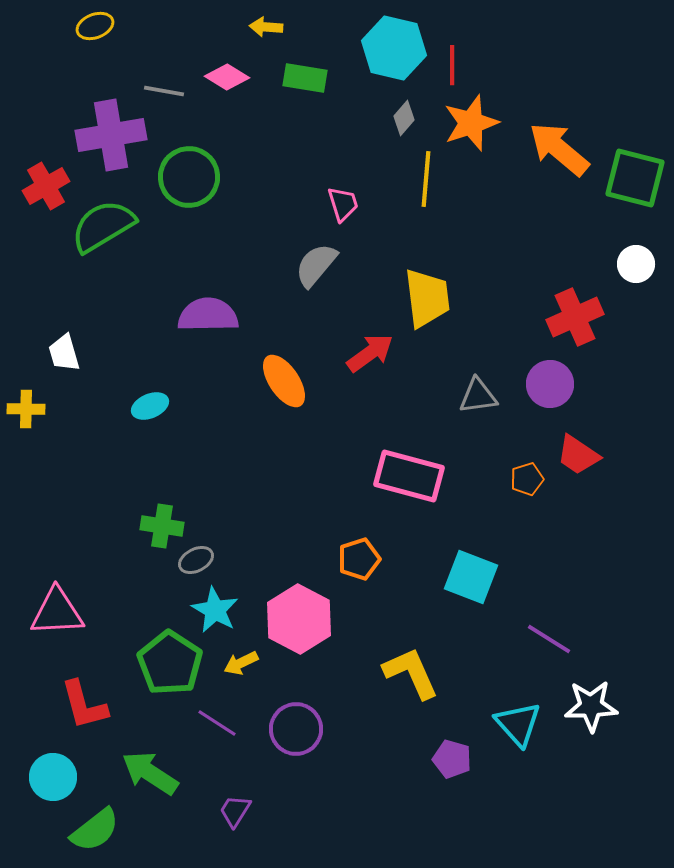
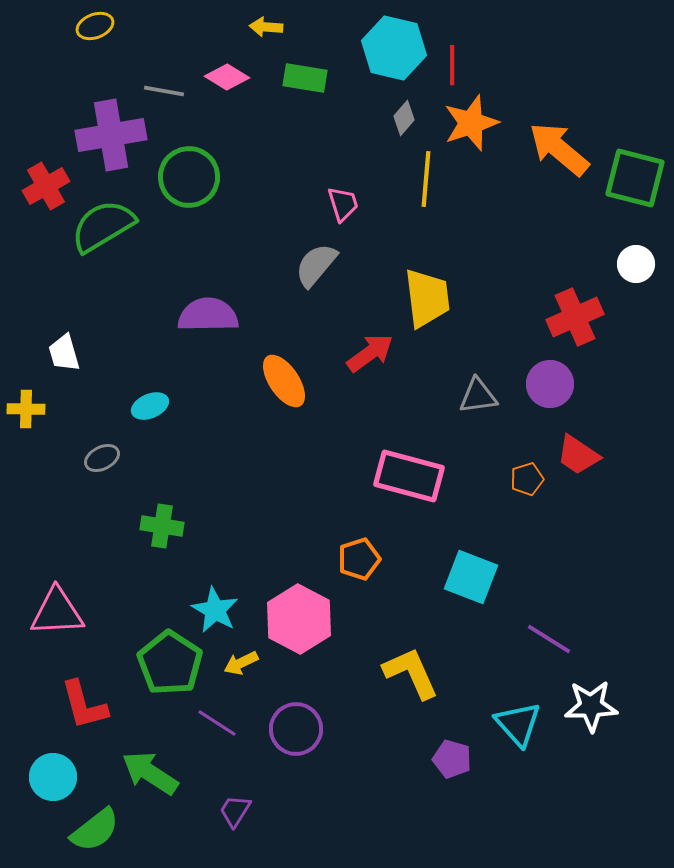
gray ellipse at (196, 560): moved 94 px left, 102 px up
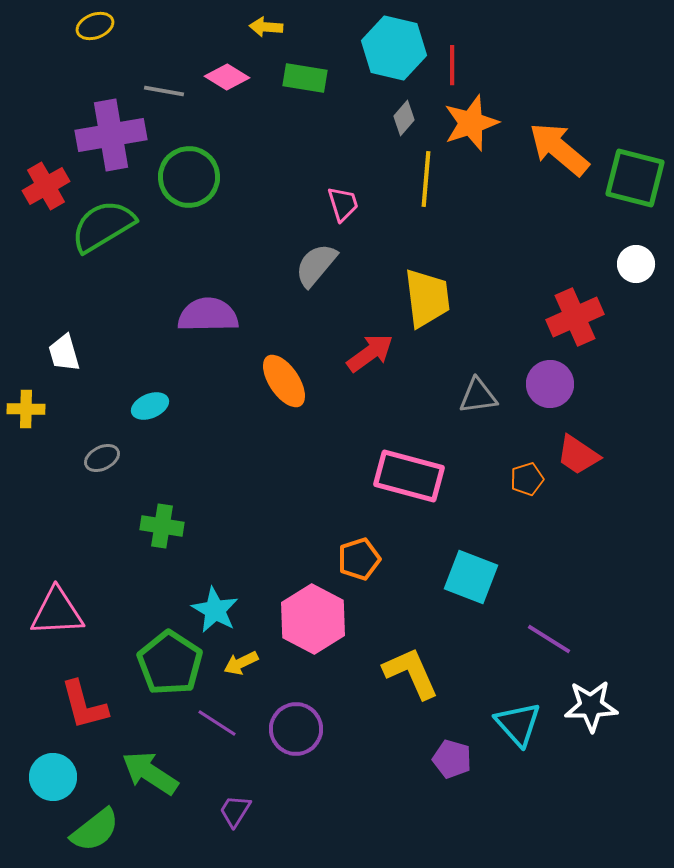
pink hexagon at (299, 619): moved 14 px right
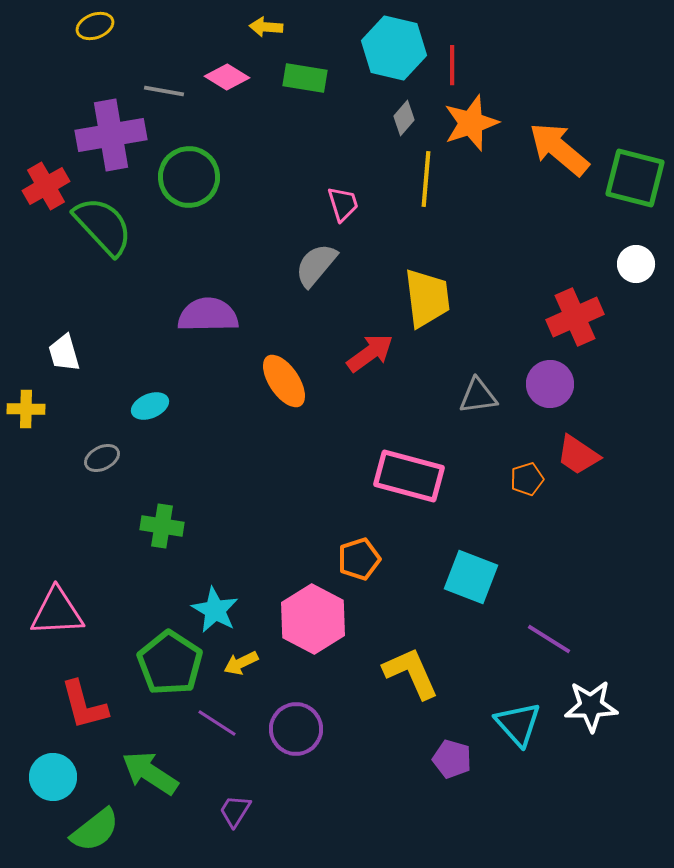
green semicircle at (103, 226): rotated 78 degrees clockwise
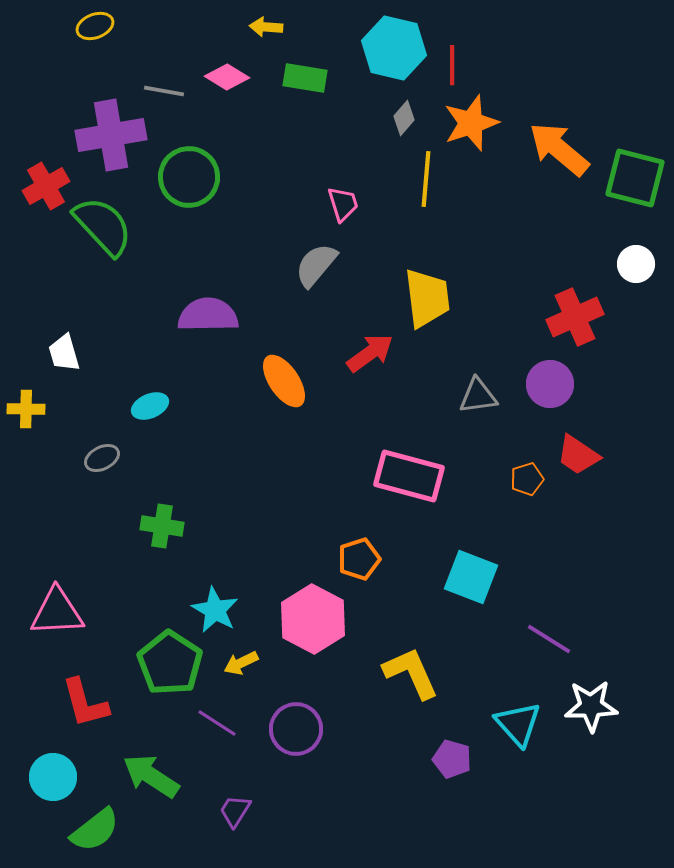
red L-shape at (84, 705): moved 1 px right, 2 px up
green arrow at (150, 773): moved 1 px right, 3 px down
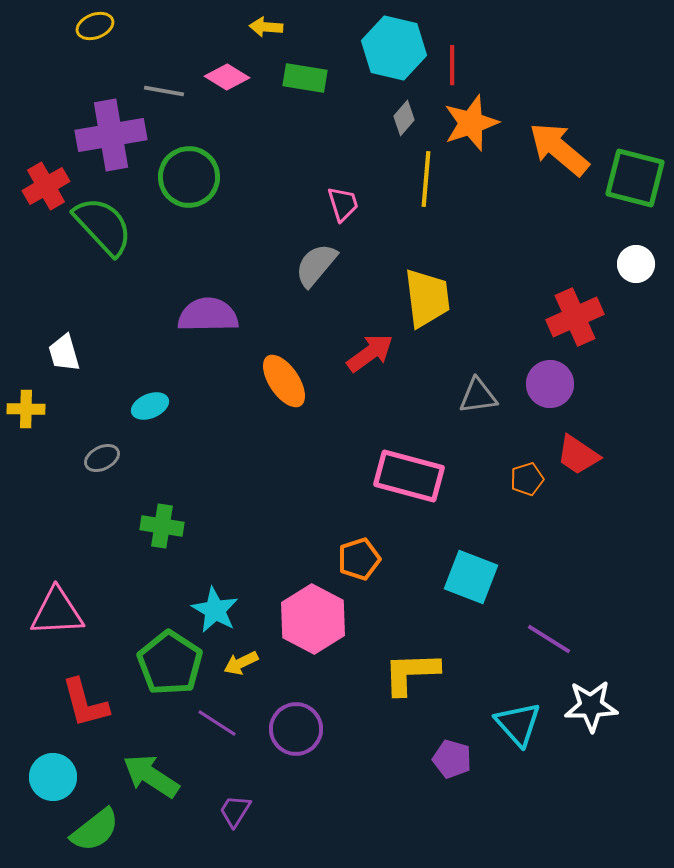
yellow L-shape at (411, 673): rotated 68 degrees counterclockwise
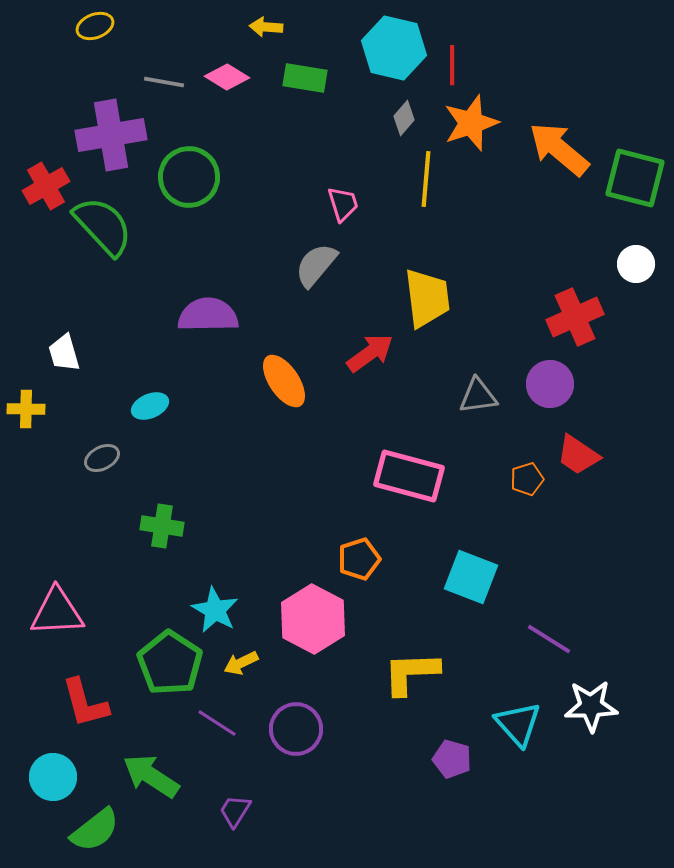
gray line at (164, 91): moved 9 px up
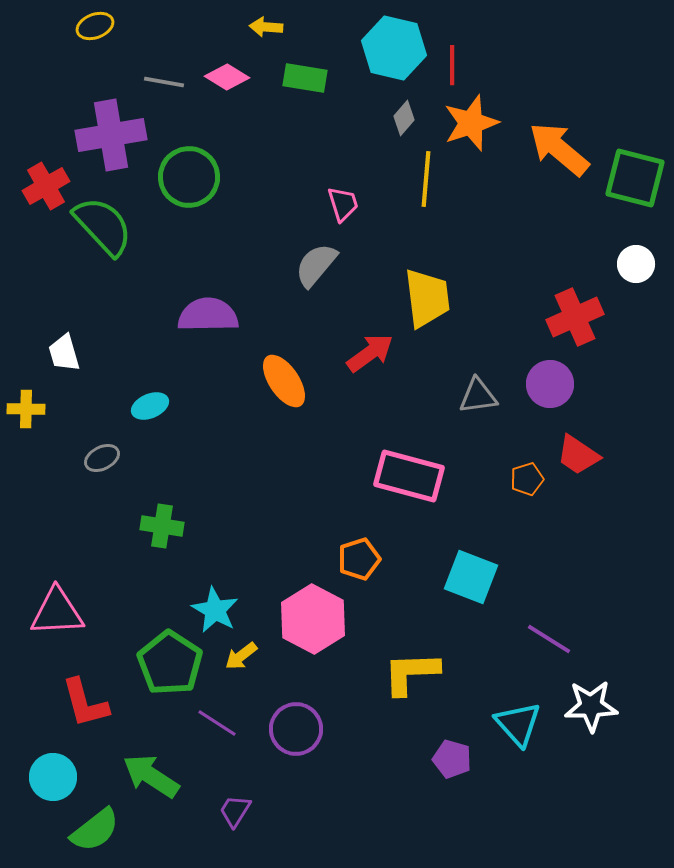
yellow arrow at (241, 663): moved 7 px up; rotated 12 degrees counterclockwise
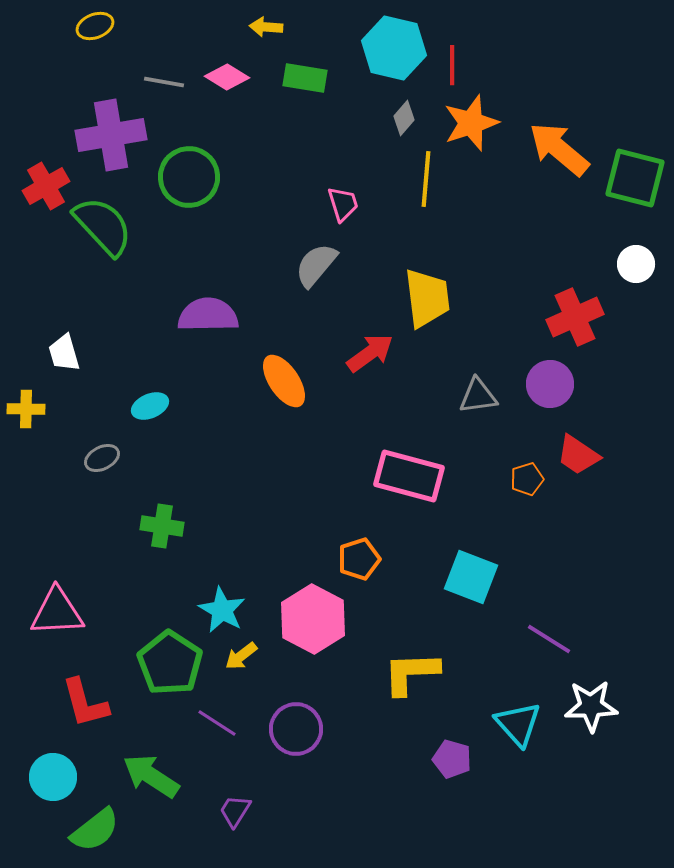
cyan star at (215, 610): moved 7 px right
